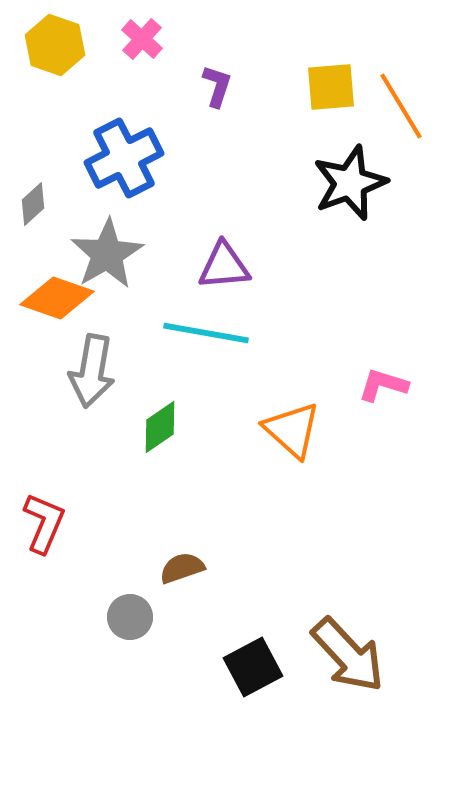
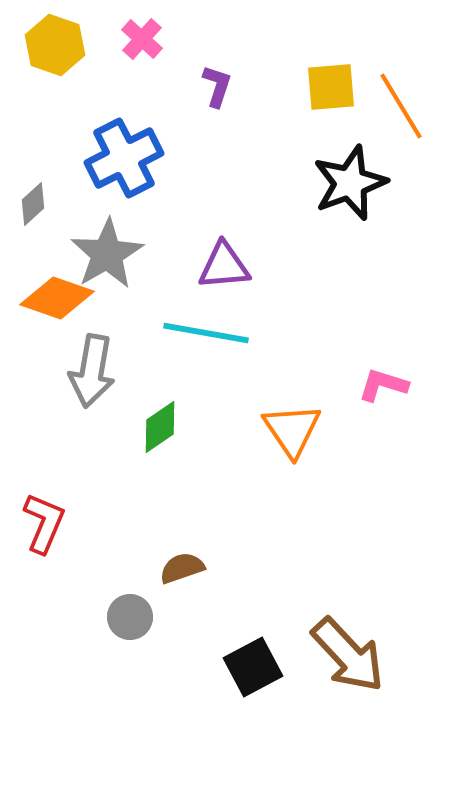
orange triangle: rotated 14 degrees clockwise
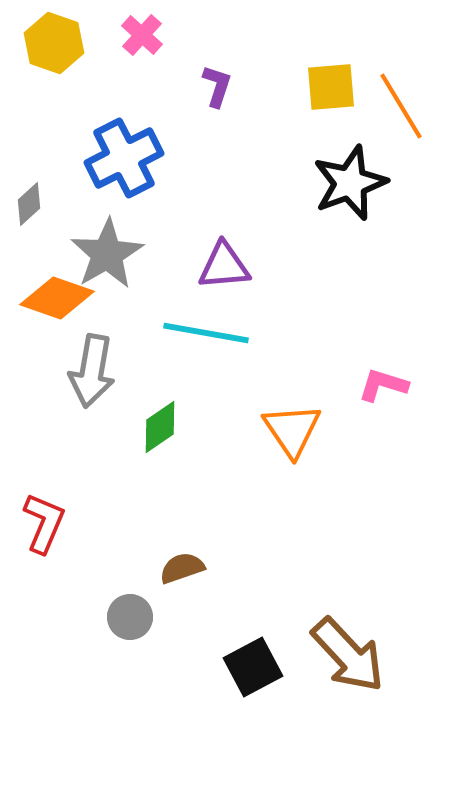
pink cross: moved 4 px up
yellow hexagon: moved 1 px left, 2 px up
gray diamond: moved 4 px left
